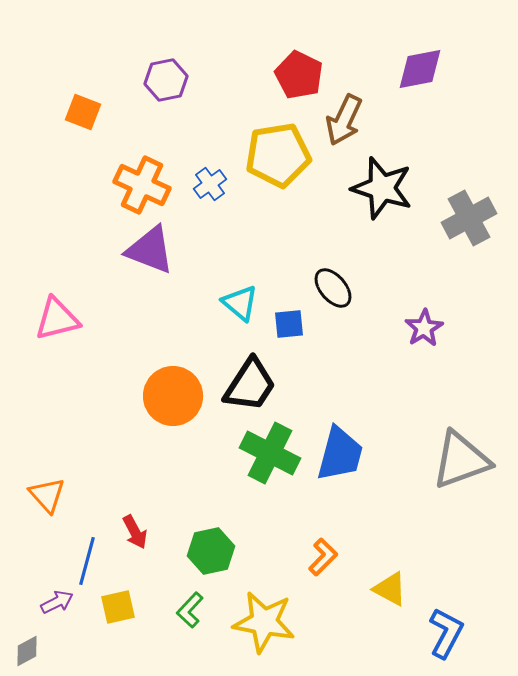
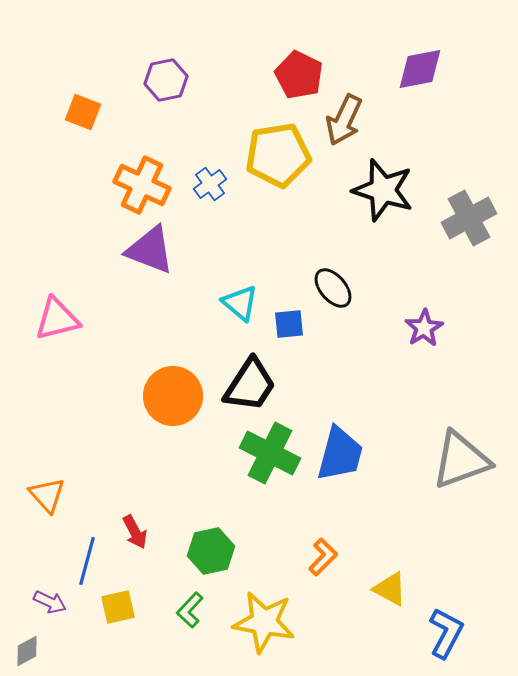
black star: moved 1 px right, 2 px down
purple arrow: moved 7 px left; rotated 52 degrees clockwise
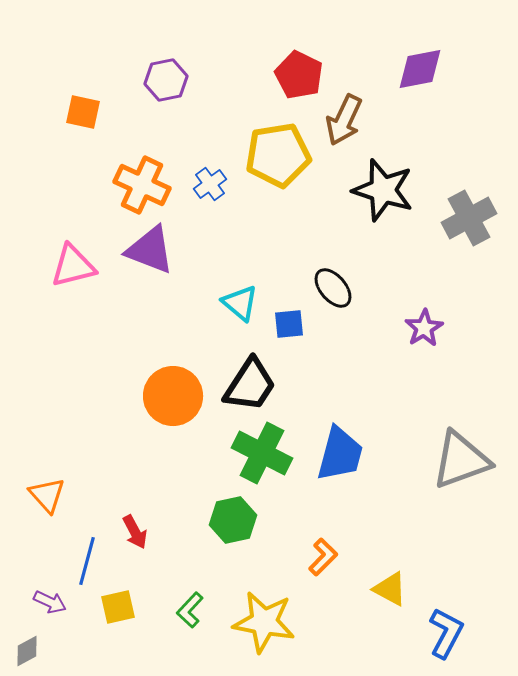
orange square: rotated 9 degrees counterclockwise
pink triangle: moved 16 px right, 53 px up
green cross: moved 8 px left
green hexagon: moved 22 px right, 31 px up
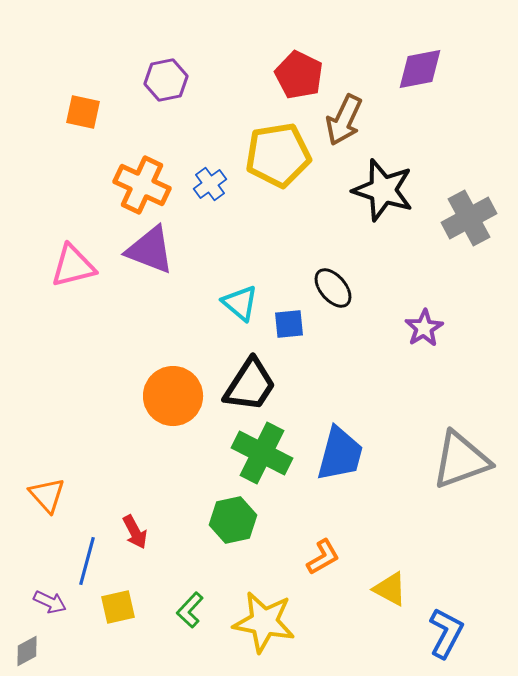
orange L-shape: rotated 15 degrees clockwise
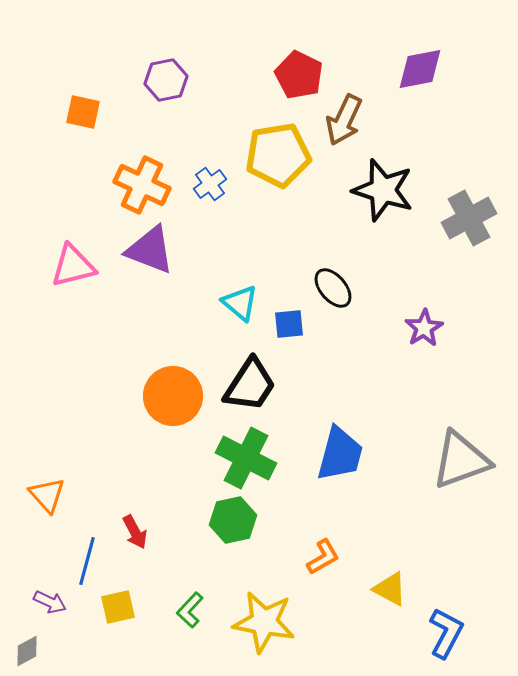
green cross: moved 16 px left, 5 px down
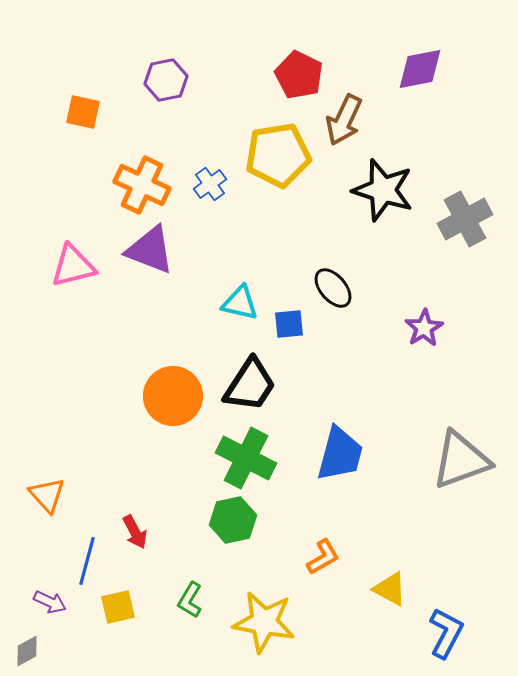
gray cross: moved 4 px left, 1 px down
cyan triangle: rotated 27 degrees counterclockwise
green L-shape: moved 10 px up; rotated 12 degrees counterclockwise
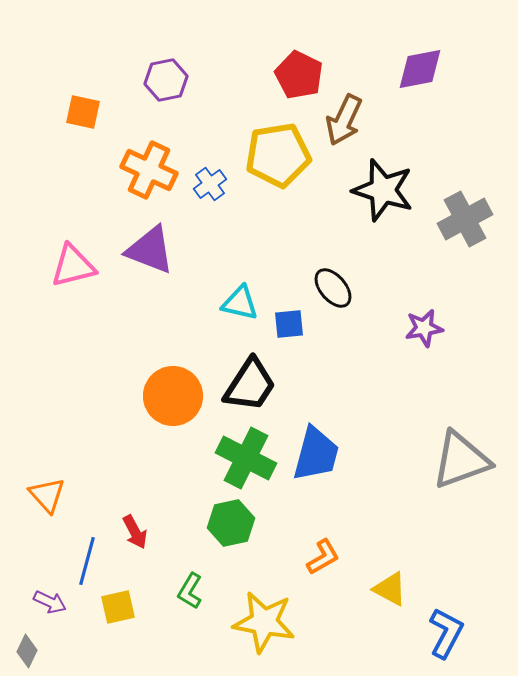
orange cross: moved 7 px right, 15 px up
purple star: rotated 21 degrees clockwise
blue trapezoid: moved 24 px left
green hexagon: moved 2 px left, 3 px down
green L-shape: moved 9 px up
gray diamond: rotated 36 degrees counterclockwise
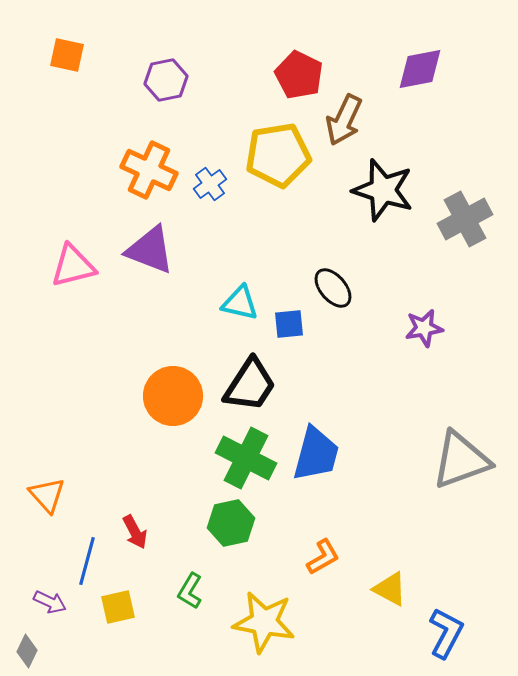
orange square: moved 16 px left, 57 px up
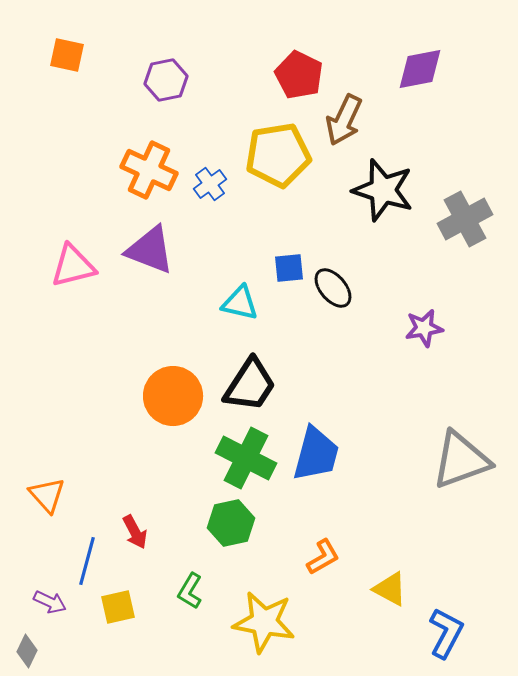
blue square: moved 56 px up
